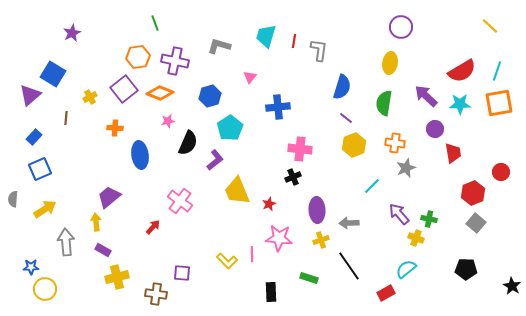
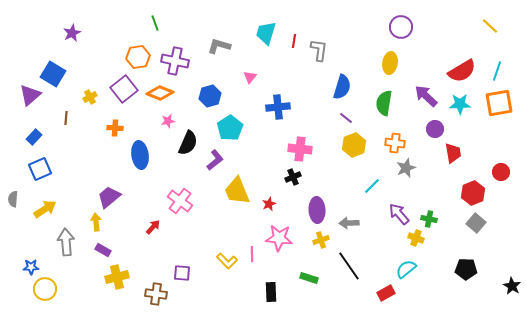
cyan trapezoid at (266, 36): moved 3 px up
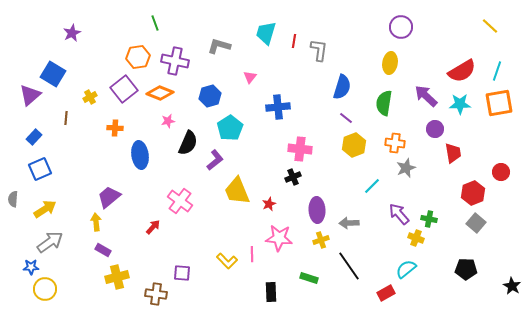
gray arrow at (66, 242): moved 16 px left; rotated 60 degrees clockwise
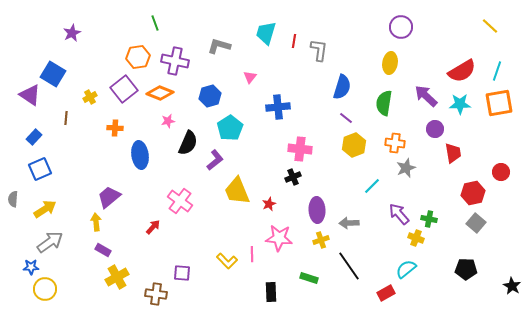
purple triangle at (30, 95): rotated 45 degrees counterclockwise
red hexagon at (473, 193): rotated 10 degrees clockwise
yellow cross at (117, 277): rotated 15 degrees counterclockwise
